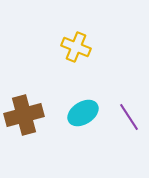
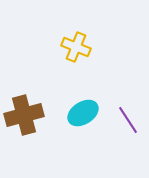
purple line: moved 1 px left, 3 px down
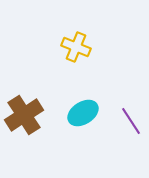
brown cross: rotated 18 degrees counterclockwise
purple line: moved 3 px right, 1 px down
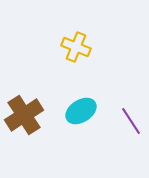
cyan ellipse: moved 2 px left, 2 px up
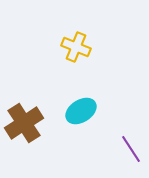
brown cross: moved 8 px down
purple line: moved 28 px down
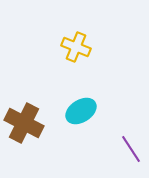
brown cross: rotated 30 degrees counterclockwise
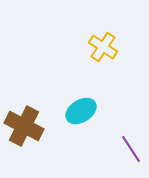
yellow cross: moved 27 px right; rotated 12 degrees clockwise
brown cross: moved 3 px down
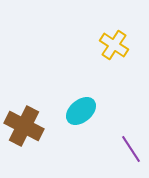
yellow cross: moved 11 px right, 2 px up
cyan ellipse: rotated 8 degrees counterclockwise
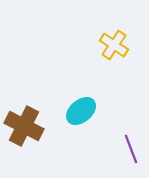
purple line: rotated 12 degrees clockwise
